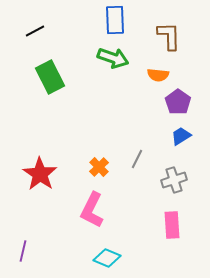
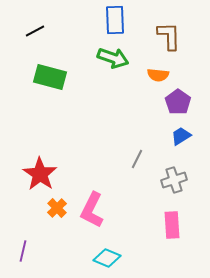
green rectangle: rotated 48 degrees counterclockwise
orange cross: moved 42 px left, 41 px down
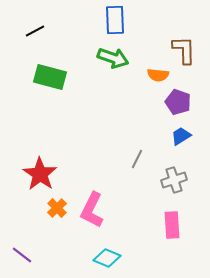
brown L-shape: moved 15 px right, 14 px down
purple pentagon: rotated 15 degrees counterclockwise
purple line: moved 1 px left, 4 px down; rotated 65 degrees counterclockwise
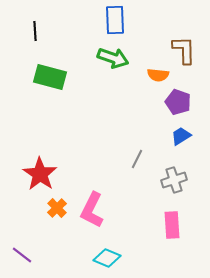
black line: rotated 66 degrees counterclockwise
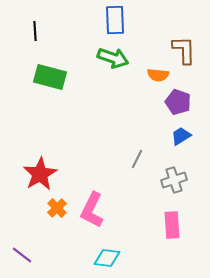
red star: rotated 8 degrees clockwise
cyan diamond: rotated 16 degrees counterclockwise
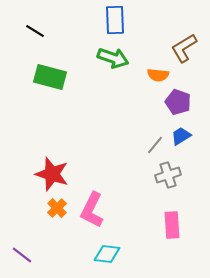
black line: rotated 54 degrees counterclockwise
brown L-shape: moved 2 px up; rotated 120 degrees counterclockwise
gray line: moved 18 px right, 14 px up; rotated 12 degrees clockwise
red star: moved 12 px right; rotated 24 degrees counterclockwise
gray cross: moved 6 px left, 5 px up
cyan diamond: moved 4 px up
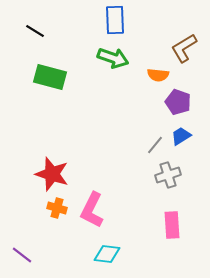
orange cross: rotated 30 degrees counterclockwise
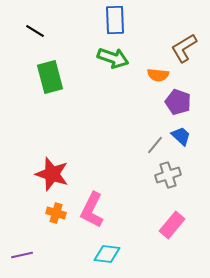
green rectangle: rotated 60 degrees clockwise
blue trapezoid: rotated 75 degrees clockwise
orange cross: moved 1 px left, 5 px down
pink rectangle: rotated 44 degrees clockwise
purple line: rotated 50 degrees counterclockwise
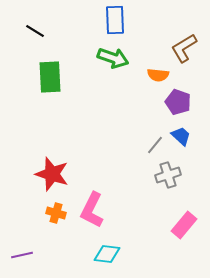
green rectangle: rotated 12 degrees clockwise
pink rectangle: moved 12 px right
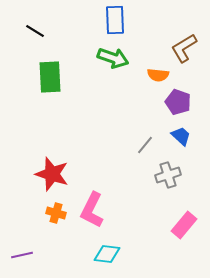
gray line: moved 10 px left
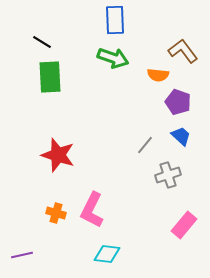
black line: moved 7 px right, 11 px down
brown L-shape: moved 1 px left, 3 px down; rotated 84 degrees clockwise
red star: moved 6 px right, 19 px up
